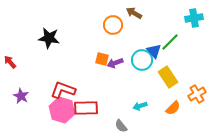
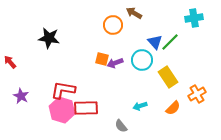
blue triangle: moved 1 px right, 9 px up
red L-shape: rotated 10 degrees counterclockwise
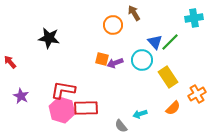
brown arrow: rotated 28 degrees clockwise
cyan arrow: moved 8 px down
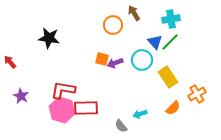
cyan cross: moved 23 px left, 1 px down
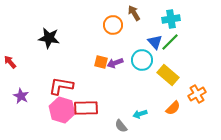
orange square: moved 1 px left, 3 px down
yellow rectangle: moved 2 px up; rotated 15 degrees counterclockwise
red L-shape: moved 2 px left, 4 px up
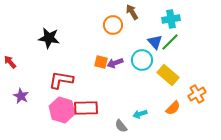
brown arrow: moved 2 px left, 1 px up
red L-shape: moved 6 px up
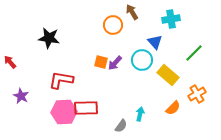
green line: moved 24 px right, 11 px down
purple arrow: rotated 28 degrees counterclockwise
pink hexagon: moved 2 px right, 2 px down; rotated 20 degrees counterclockwise
cyan arrow: rotated 120 degrees clockwise
gray semicircle: rotated 104 degrees counterclockwise
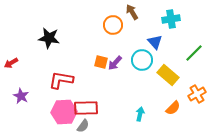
red arrow: moved 1 px right, 1 px down; rotated 80 degrees counterclockwise
gray semicircle: moved 38 px left
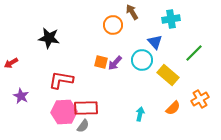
orange cross: moved 3 px right, 5 px down
